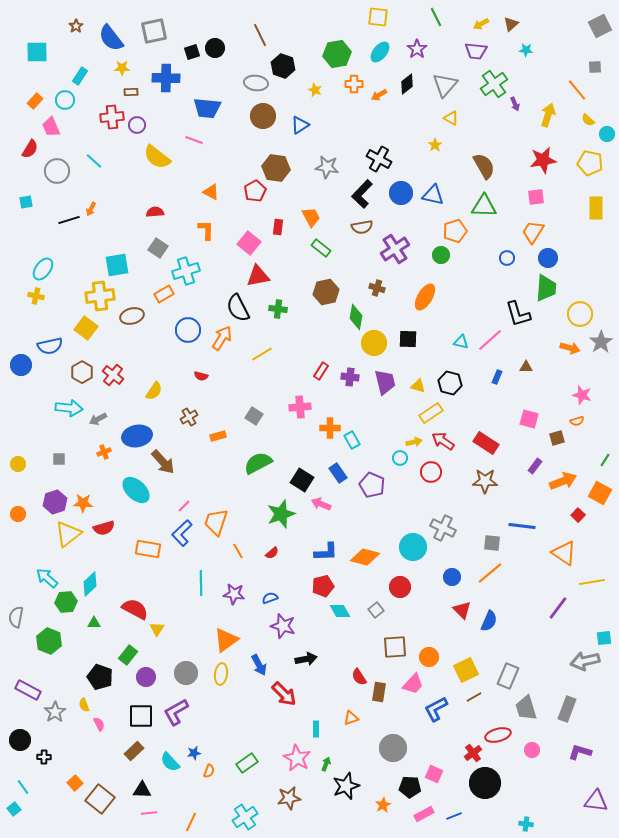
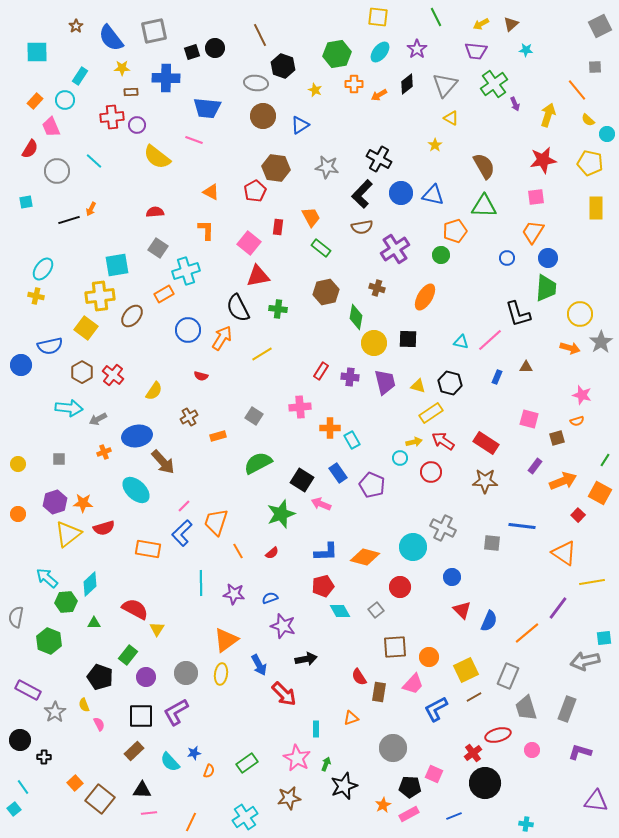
brown ellipse at (132, 316): rotated 35 degrees counterclockwise
orange line at (490, 573): moved 37 px right, 60 px down
black star at (346, 786): moved 2 px left
pink rectangle at (424, 814): moved 15 px left
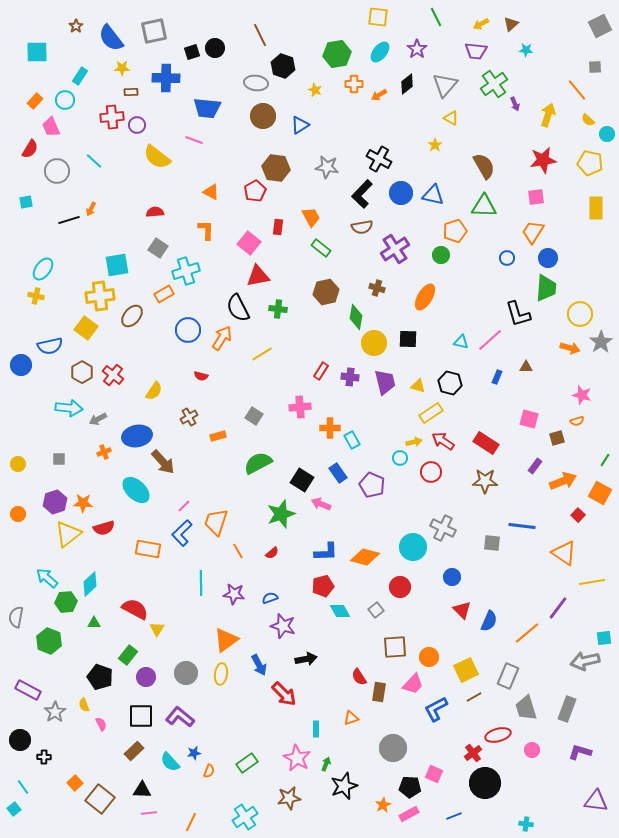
purple L-shape at (176, 712): moved 4 px right, 5 px down; rotated 68 degrees clockwise
pink semicircle at (99, 724): moved 2 px right
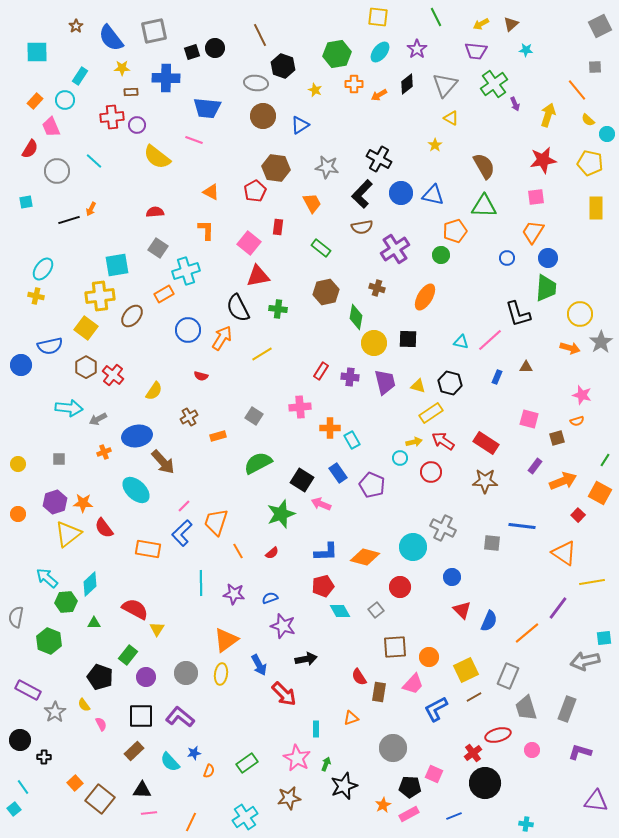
orange trapezoid at (311, 217): moved 1 px right, 14 px up
brown hexagon at (82, 372): moved 4 px right, 5 px up
red semicircle at (104, 528): rotated 70 degrees clockwise
yellow semicircle at (84, 705): rotated 16 degrees counterclockwise
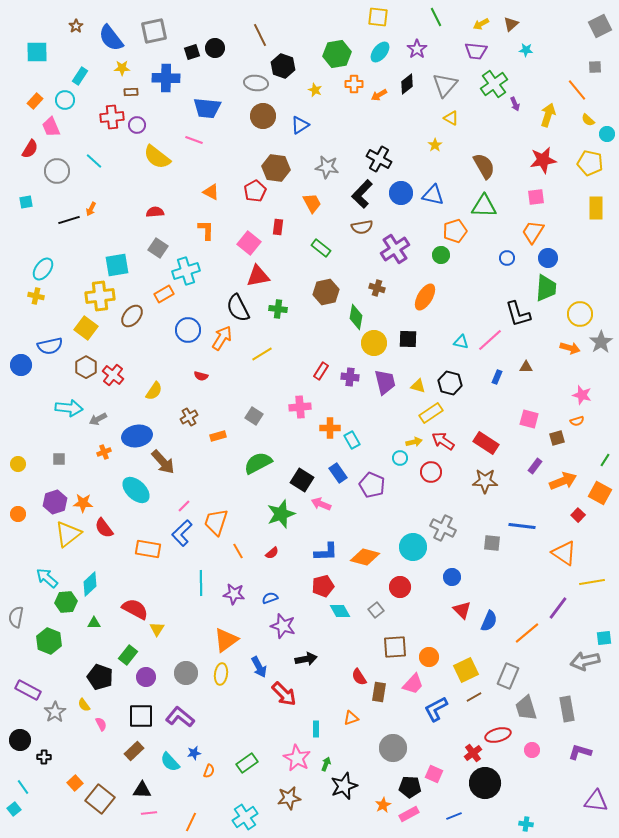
blue arrow at (259, 665): moved 2 px down
gray rectangle at (567, 709): rotated 30 degrees counterclockwise
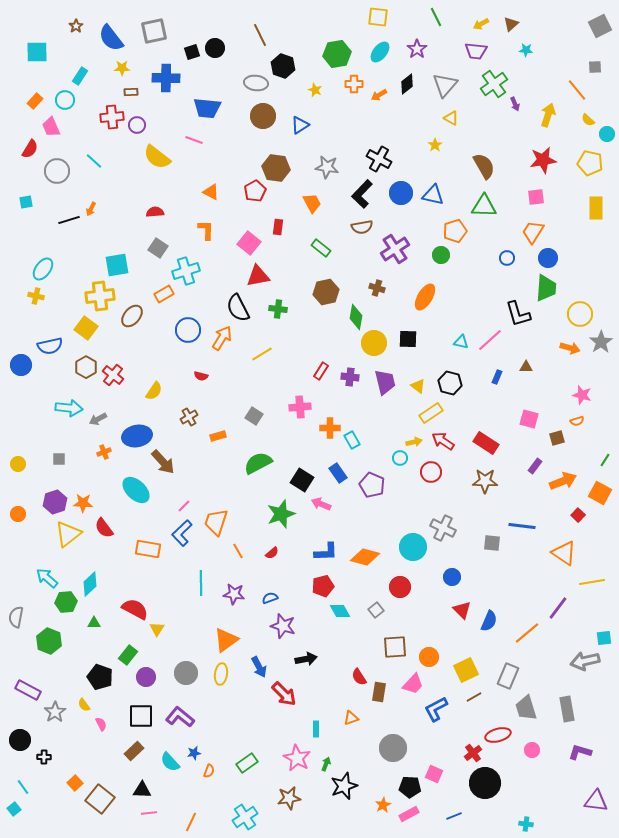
yellow triangle at (418, 386): rotated 21 degrees clockwise
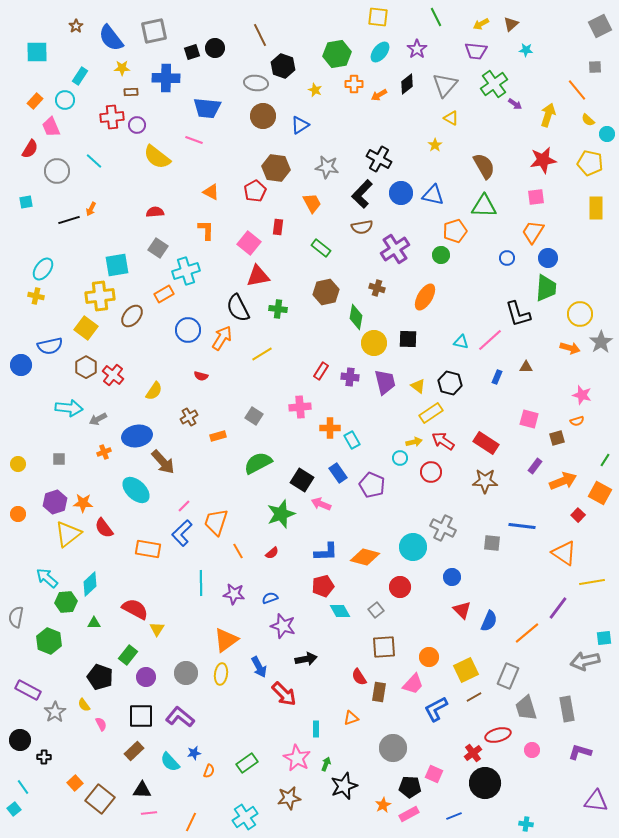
purple arrow at (515, 104): rotated 32 degrees counterclockwise
brown square at (395, 647): moved 11 px left
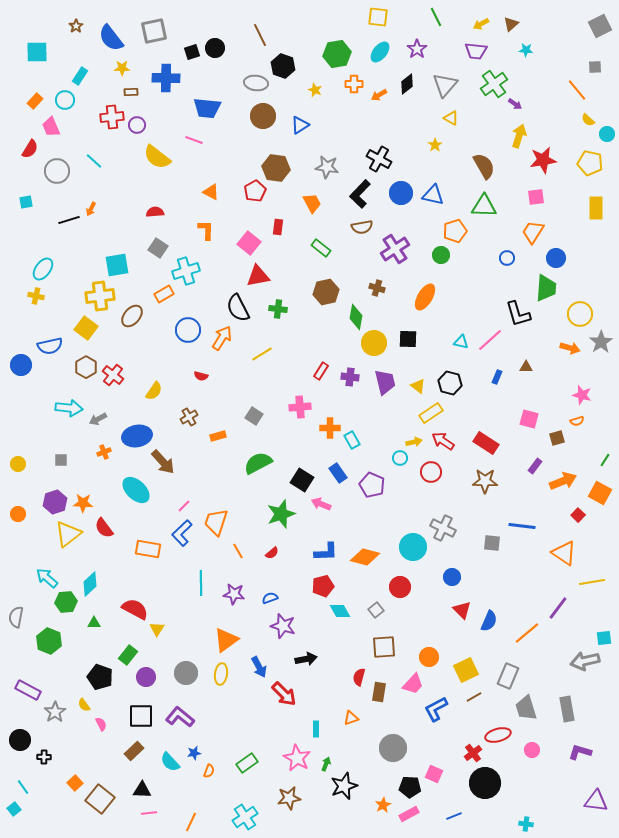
yellow arrow at (548, 115): moved 29 px left, 21 px down
black L-shape at (362, 194): moved 2 px left
blue circle at (548, 258): moved 8 px right
gray square at (59, 459): moved 2 px right, 1 px down
red semicircle at (359, 677): rotated 48 degrees clockwise
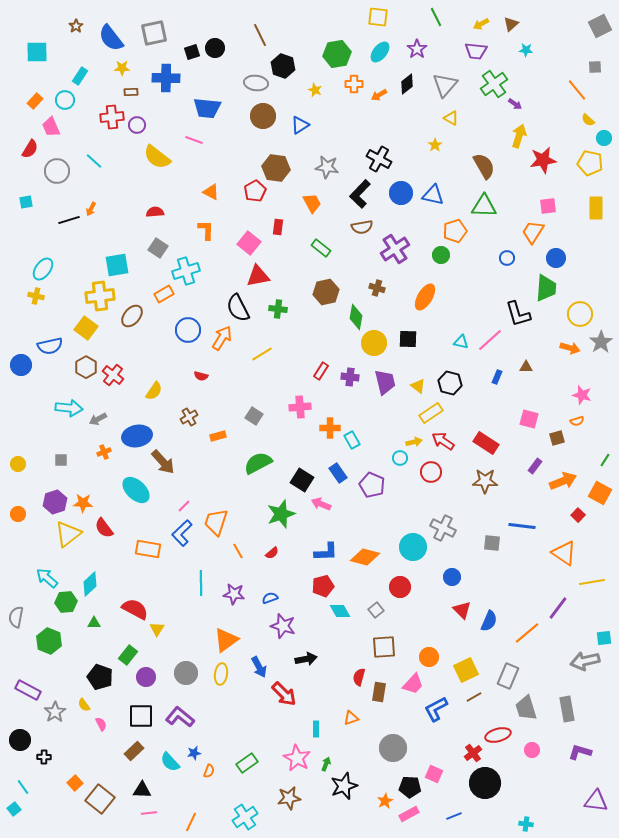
gray square at (154, 31): moved 2 px down
cyan circle at (607, 134): moved 3 px left, 4 px down
pink square at (536, 197): moved 12 px right, 9 px down
orange star at (383, 805): moved 2 px right, 4 px up
